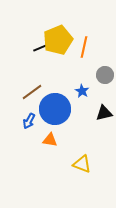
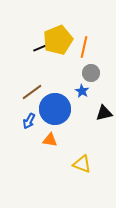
gray circle: moved 14 px left, 2 px up
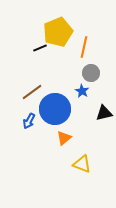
yellow pentagon: moved 8 px up
orange triangle: moved 14 px right, 2 px up; rotated 49 degrees counterclockwise
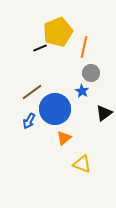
black triangle: rotated 24 degrees counterclockwise
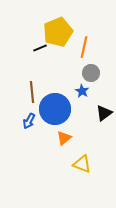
brown line: rotated 60 degrees counterclockwise
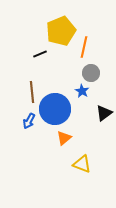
yellow pentagon: moved 3 px right, 1 px up
black line: moved 6 px down
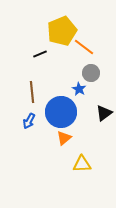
yellow pentagon: moved 1 px right
orange line: rotated 65 degrees counterclockwise
blue star: moved 3 px left, 2 px up
blue circle: moved 6 px right, 3 px down
yellow triangle: rotated 24 degrees counterclockwise
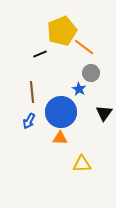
black triangle: rotated 18 degrees counterclockwise
orange triangle: moved 4 px left; rotated 42 degrees clockwise
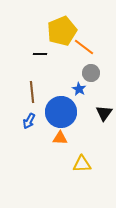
black line: rotated 24 degrees clockwise
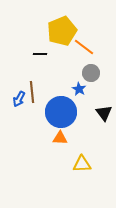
black triangle: rotated 12 degrees counterclockwise
blue arrow: moved 10 px left, 22 px up
